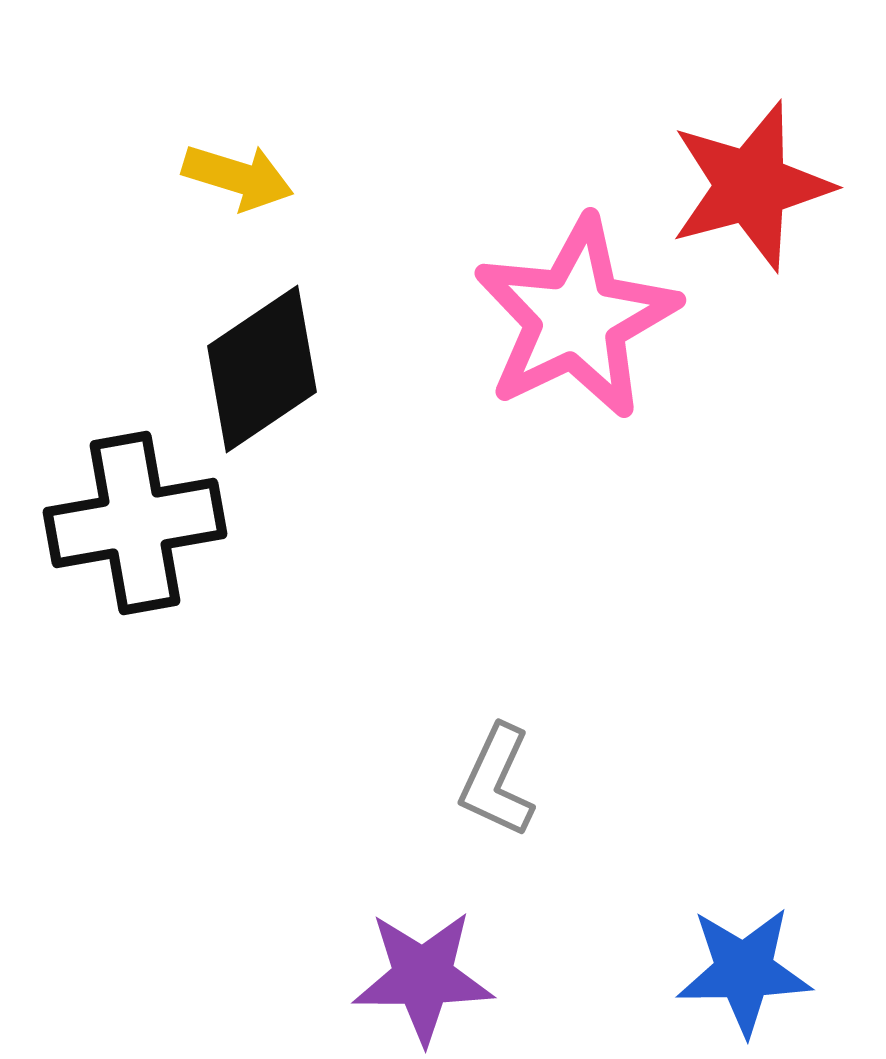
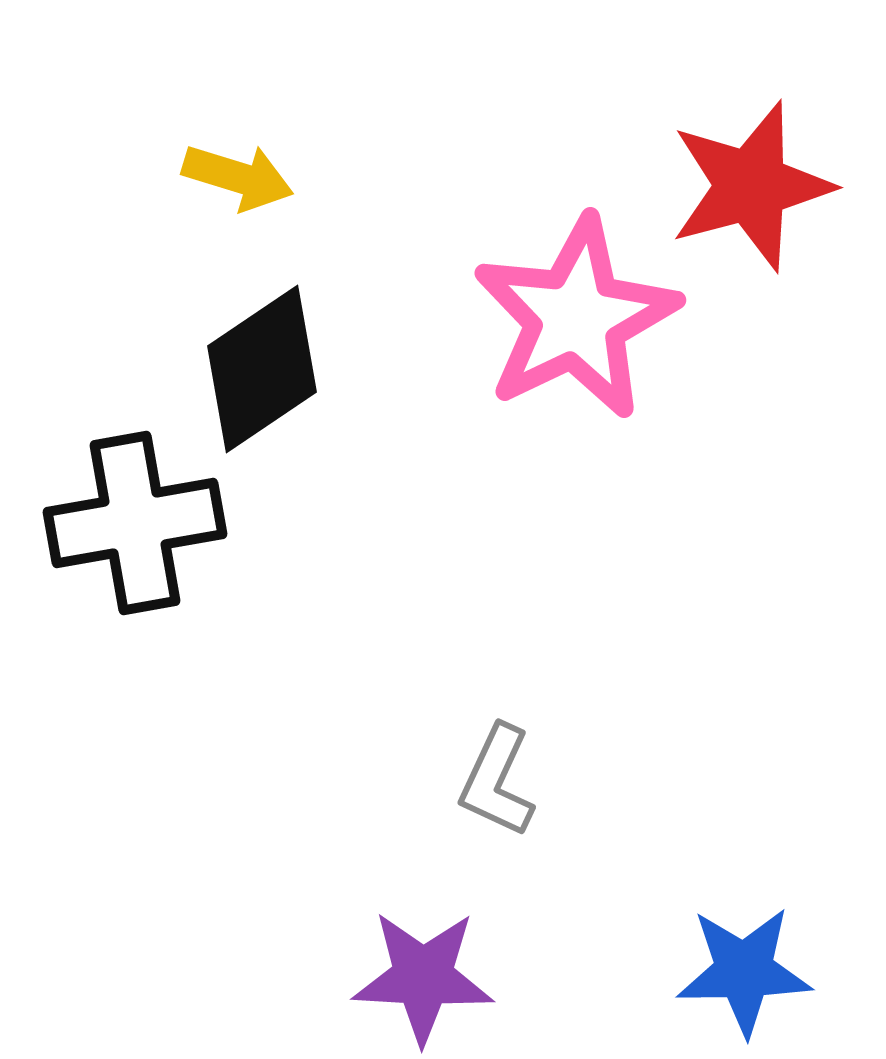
purple star: rotated 3 degrees clockwise
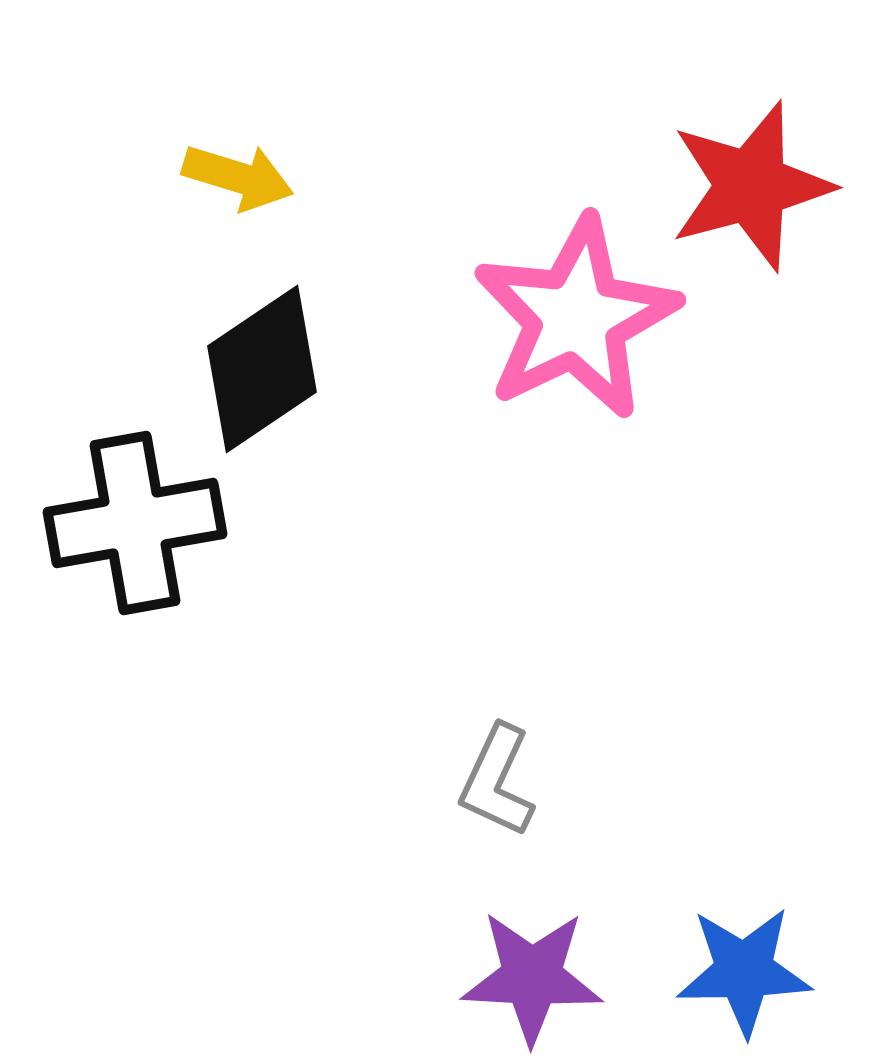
purple star: moved 109 px right
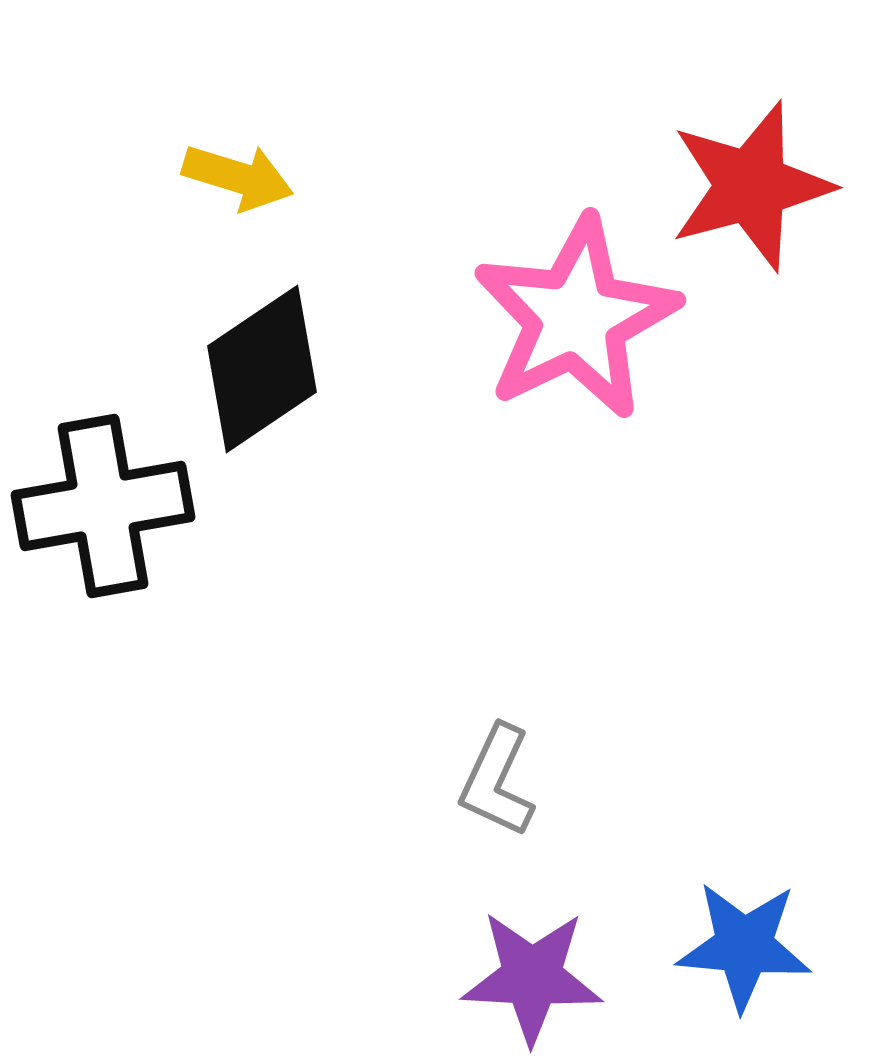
black cross: moved 32 px left, 17 px up
blue star: moved 25 px up; rotated 6 degrees clockwise
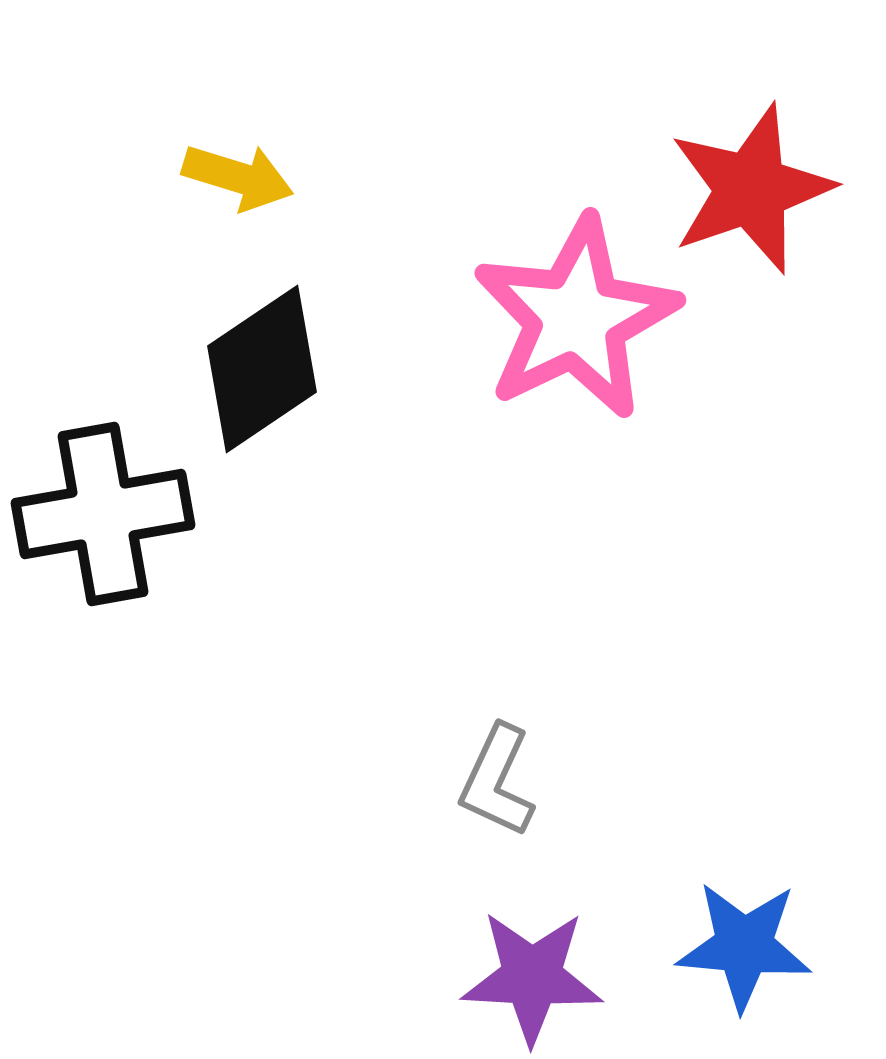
red star: moved 3 px down; rotated 4 degrees counterclockwise
black cross: moved 8 px down
